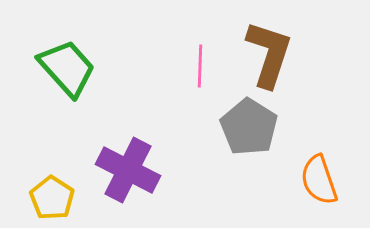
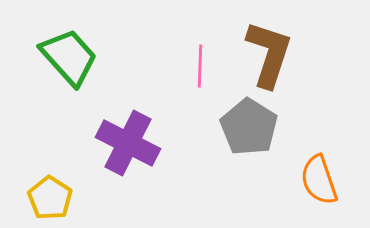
green trapezoid: moved 2 px right, 11 px up
purple cross: moved 27 px up
yellow pentagon: moved 2 px left
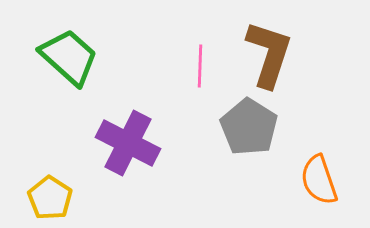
green trapezoid: rotated 6 degrees counterclockwise
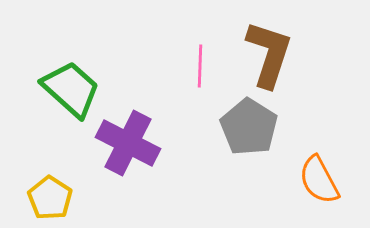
green trapezoid: moved 2 px right, 32 px down
orange semicircle: rotated 9 degrees counterclockwise
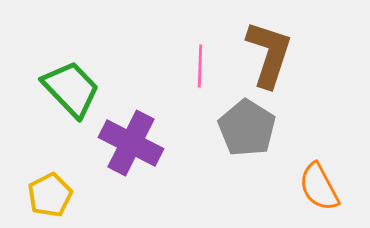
green trapezoid: rotated 4 degrees clockwise
gray pentagon: moved 2 px left, 1 px down
purple cross: moved 3 px right
orange semicircle: moved 7 px down
yellow pentagon: moved 3 px up; rotated 12 degrees clockwise
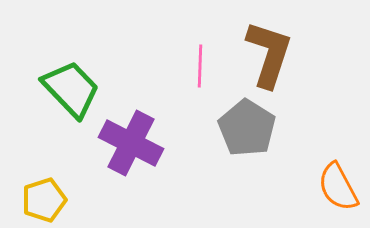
orange semicircle: moved 19 px right
yellow pentagon: moved 6 px left, 5 px down; rotated 9 degrees clockwise
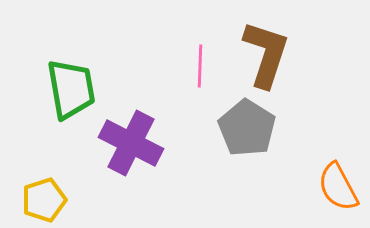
brown L-shape: moved 3 px left
green trapezoid: rotated 34 degrees clockwise
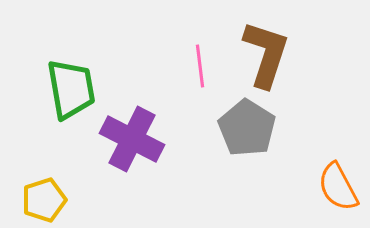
pink line: rotated 9 degrees counterclockwise
purple cross: moved 1 px right, 4 px up
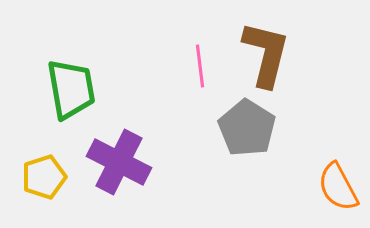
brown L-shape: rotated 4 degrees counterclockwise
purple cross: moved 13 px left, 23 px down
yellow pentagon: moved 23 px up
